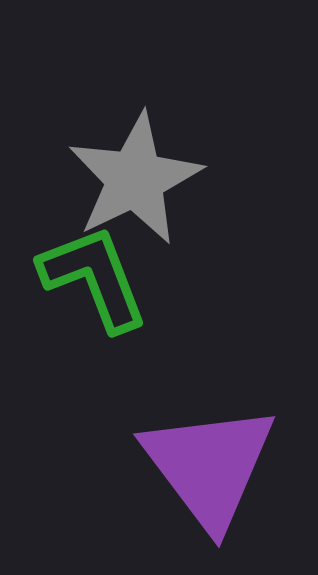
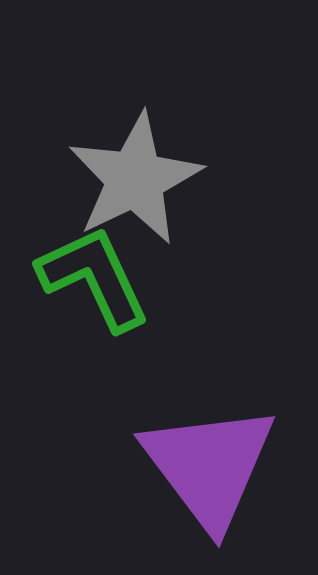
green L-shape: rotated 4 degrees counterclockwise
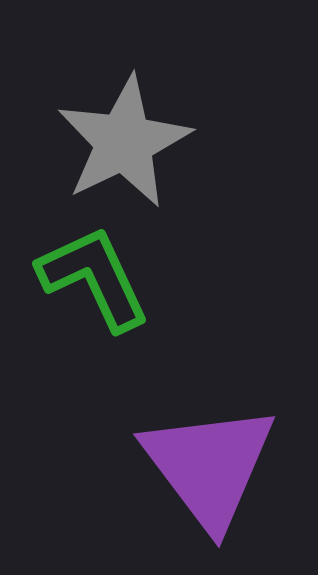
gray star: moved 11 px left, 37 px up
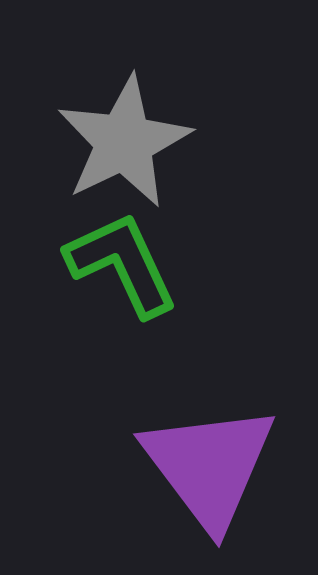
green L-shape: moved 28 px right, 14 px up
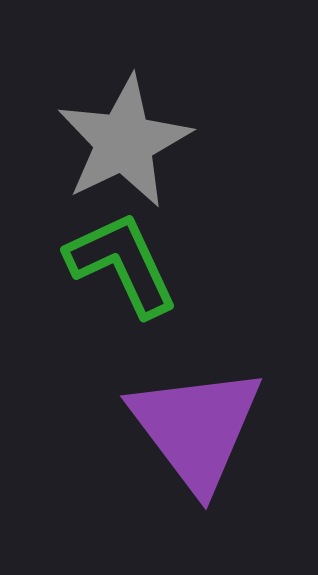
purple triangle: moved 13 px left, 38 px up
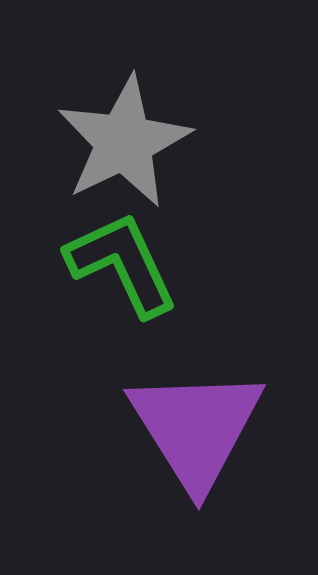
purple triangle: rotated 5 degrees clockwise
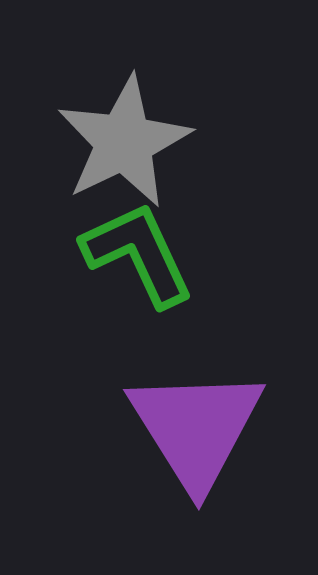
green L-shape: moved 16 px right, 10 px up
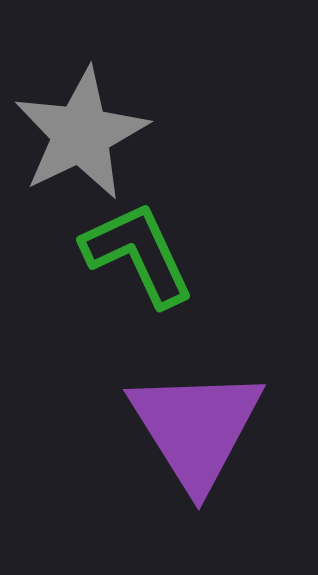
gray star: moved 43 px left, 8 px up
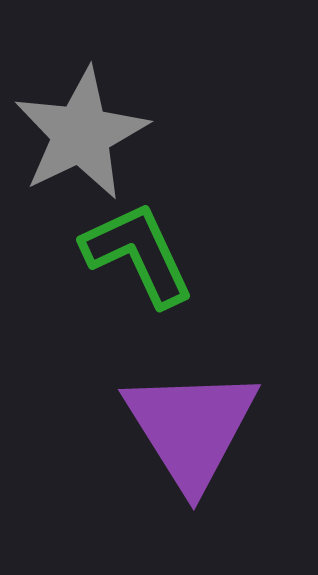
purple triangle: moved 5 px left
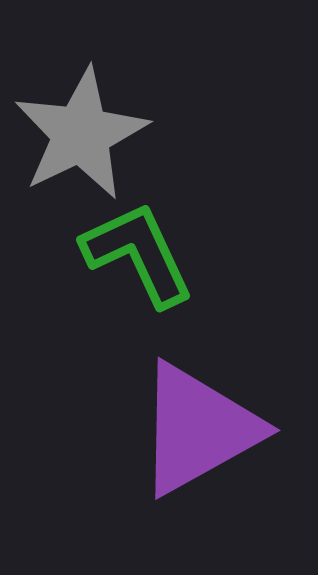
purple triangle: moved 7 px right, 1 px down; rotated 33 degrees clockwise
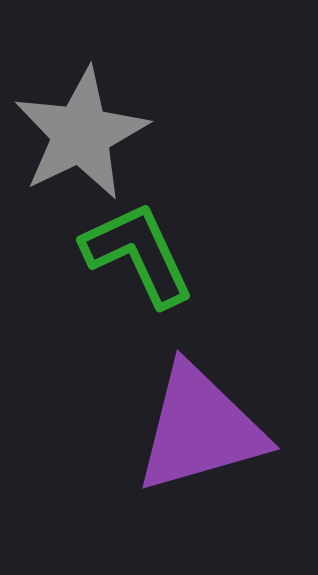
purple triangle: moved 2 px right; rotated 13 degrees clockwise
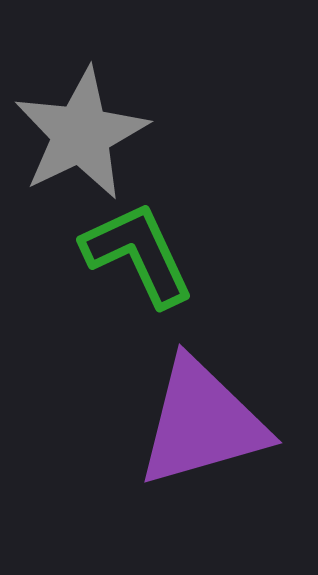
purple triangle: moved 2 px right, 6 px up
